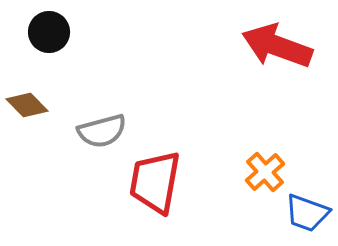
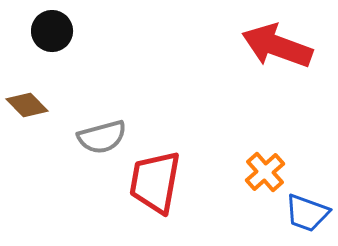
black circle: moved 3 px right, 1 px up
gray semicircle: moved 6 px down
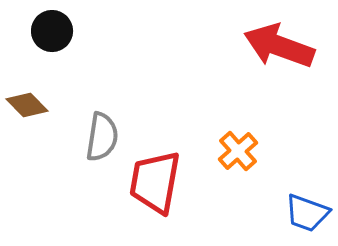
red arrow: moved 2 px right
gray semicircle: rotated 66 degrees counterclockwise
orange cross: moved 27 px left, 21 px up
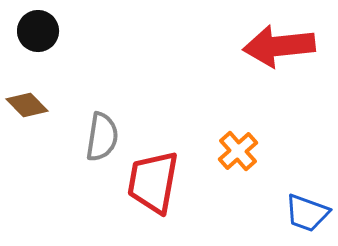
black circle: moved 14 px left
red arrow: rotated 26 degrees counterclockwise
red trapezoid: moved 2 px left
